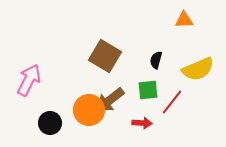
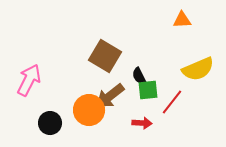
orange triangle: moved 2 px left
black semicircle: moved 17 px left, 16 px down; rotated 42 degrees counterclockwise
brown arrow: moved 4 px up
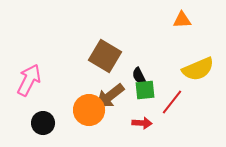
green square: moved 3 px left
black circle: moved 7 px left
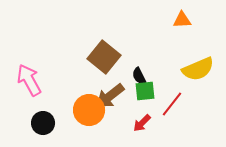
brown square: moved 1 px left, 1 px down; rotated 8 degrees clockwise
pink arrow: rotated 56 degrees counterclockwise
green square: moved 1 px down
red line: moved 2 px down
red arrow: rotated 132 degrees clockwise
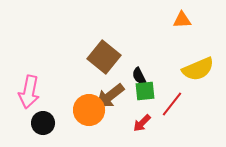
pink arrow: moved 12 px down; rotated 140 degrees counterclockwise
